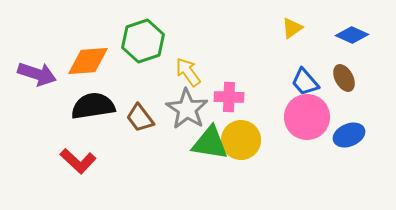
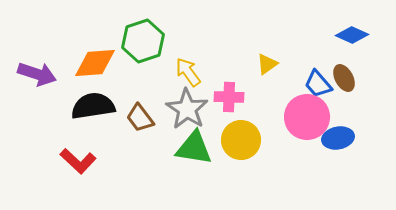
yellow triangle: moved 25 px left, 36 px down
orange diamond: moved 7 px right, 2 px down
blue trapezoid: moved 13 px right, 2 px down
blue ellipse: moved 11 px left, 3 px down; rotated 12 degrees clockwise
green triangle: moved 16 px left, 5 px down
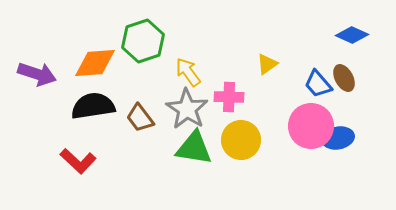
pink circle: moved 4 px right, 9 px down
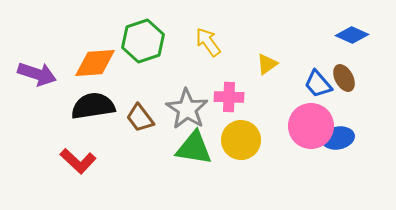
yellow arrow: moved 20 px right, 30 px up
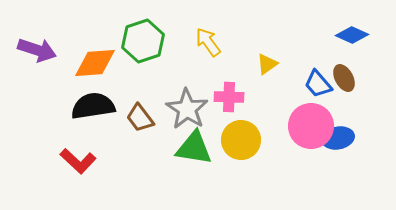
purple arrow: moved 24 px up
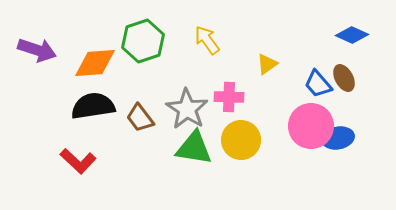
yellow arrow: moved 1 px left, 2 px up
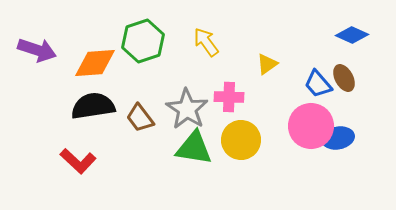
yellow arrow: moved 1 px left, 2 px down
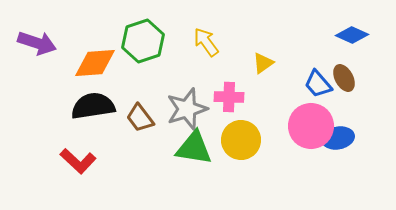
purple arrow: moved 7 px up
yellow triangle: moved 4 px left, 1 px up
gray star: rotated 21 degrees clockwise
